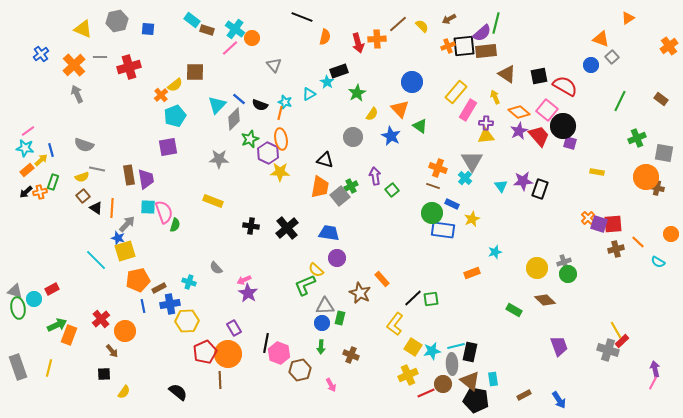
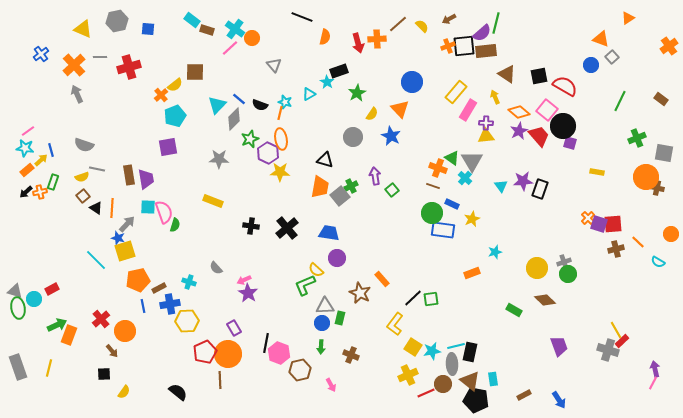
green triangle at (420, 126): moved 32 px right, 32 px down
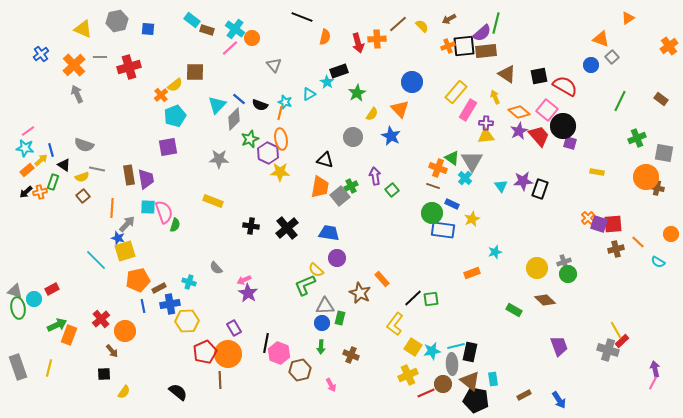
black triangle at (96, 208): moved 32 px left, 43 px up
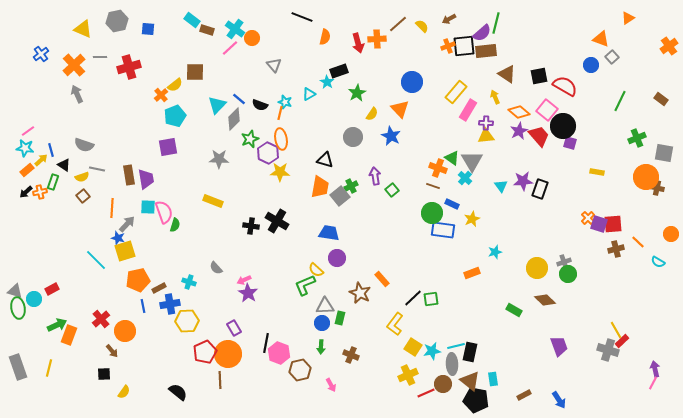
black cross at (287, 228): moved 10 px left, 7 px up; rotated 20 degrees counterclockwise
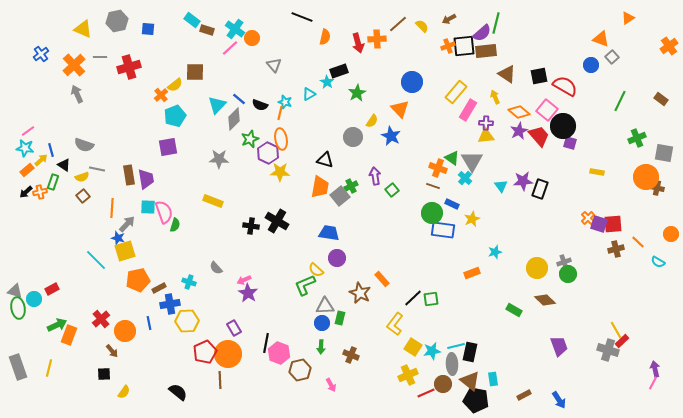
yellow semicircle at (372, 114): moved 7 px down
blue line at (143, 306): moved 6 px right, 17 px down
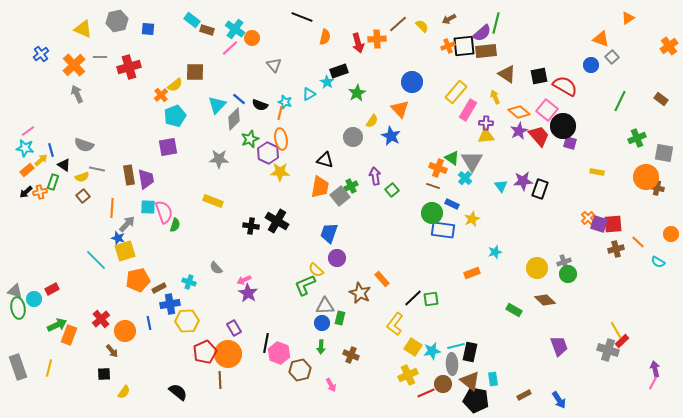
blue trapezoid at (329, 233): rotated 80 degrees counterclockwise
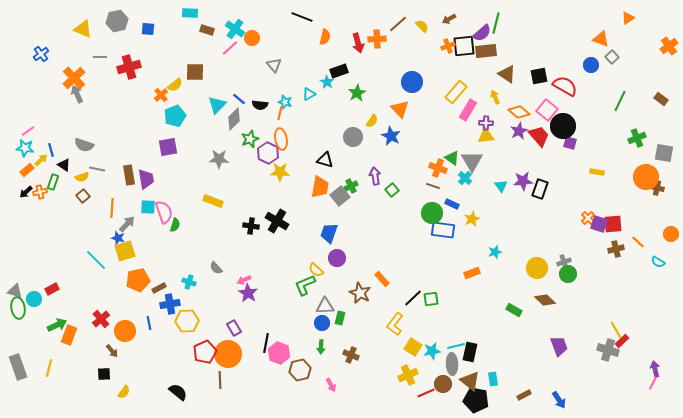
cyan rectangle at (192, 20): moved 2 px left, 7 px up; rotated 35 degrees counterclockwise
orange cross at (74, 65): moved 13 px down
black semicircle at (260, 105): rotated 14 degrees counterclockwise
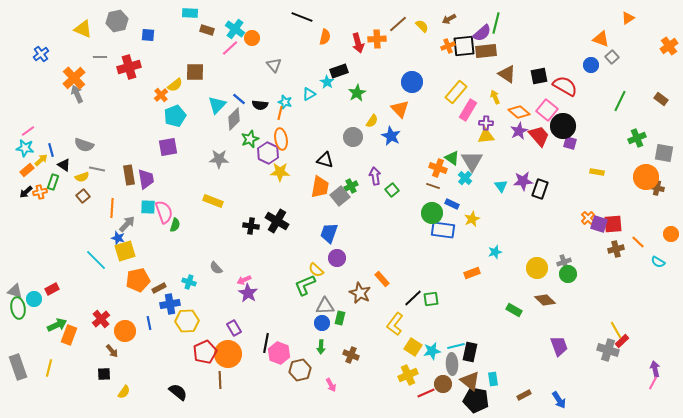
blue square at (148, 29): moved 6 px down
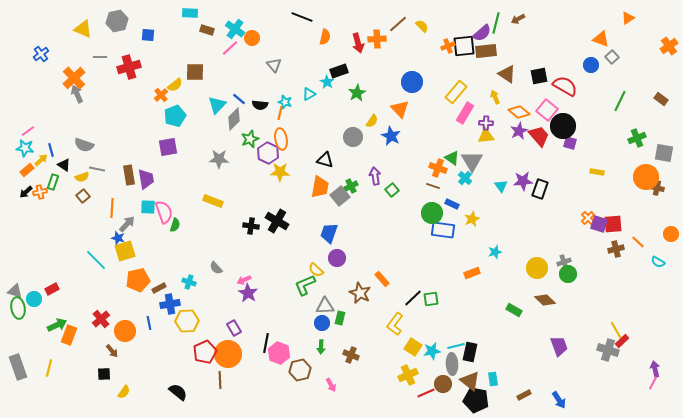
brown arrow at (449, 19): moved 69 px right
pink rectangle at (468, 110): moved 3 px left, 3 px down
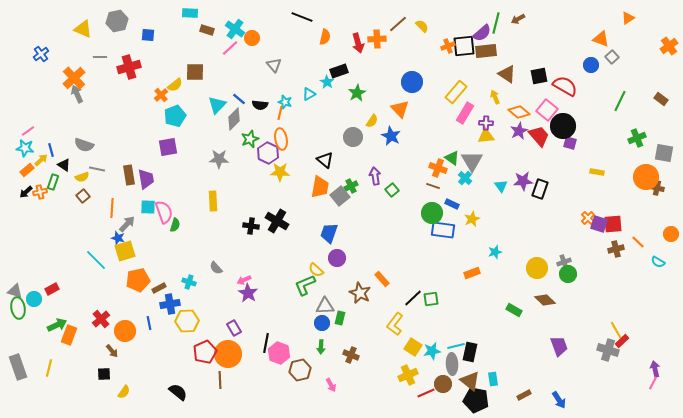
black triangle at (325, 160): rotated 24 degrees clockwise
yellow rectangle at (213, 201): rotated 66 degrees clockwise
